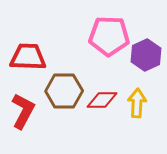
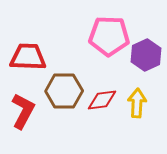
red diamond: rotated 8 degrees counterclockwise
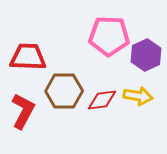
yellow arrow: moved 1 px right, 7 px up; rotated 96 degrees clockwise
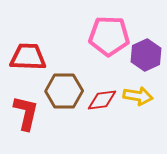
red L-shape: moved 3 px right, 2 px down; rotated 15 degrees counterclockwise
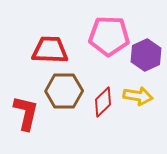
red trapezoid: moved 22 px right, 7 px up
red diamond: moved 1 px right, 2 px down; rotated 36 degrees counterclockwise
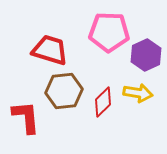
pink pentagon: moved 4 px up
red trapezoid: rotated 15 degrees clockwise
brown hexagon: rotated 6 degrees counterclockwise
yellow arrow: moved 3 px up
red L-shape: moved 4 px down; rotated 18 degrees counterclockwise
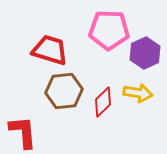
pink pentagon: moved 2 px up
purple hexagon: moved 1 px left, 2 px up
red L-shape: moved 3 px left, 15 px down
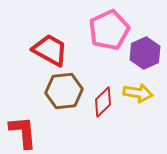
pink pentagon: rotated 27 degrees counterclockwise
red trapezoid: rotated 12 degrees clockwise
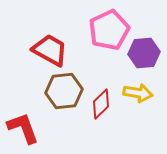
purple hexagon: moved 1 px left; rotated 20 degrees clockwise
red diamond: moved 2 px left, 2 px down
red L-shape: moved 4 px up; rotated 15 degrees counterclockwise
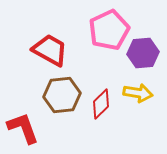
purple hexagon: moved 1 px left
brown hexagon: moved 2 px left, 4 px down
